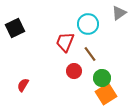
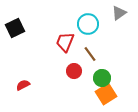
red semicircle: rotated 32 degrees clockwise
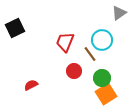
cyan circle: moved 14 px right, 16 px down
red semicircle: moved 8 px right
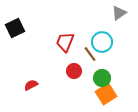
cyan circle: moved 2 px down
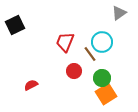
black square: moved 3 px up
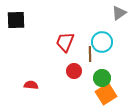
black square: moved 1 px right, 5 px up; rotated 24 degrees clockwise
brown line: rotated 35 degrees clockwise
red semicircle: rotated 32 degrees clockwise
